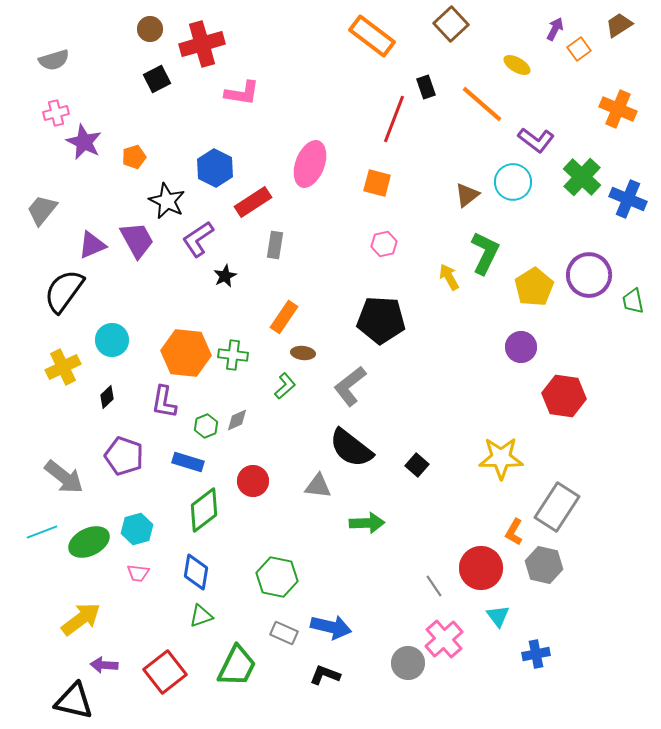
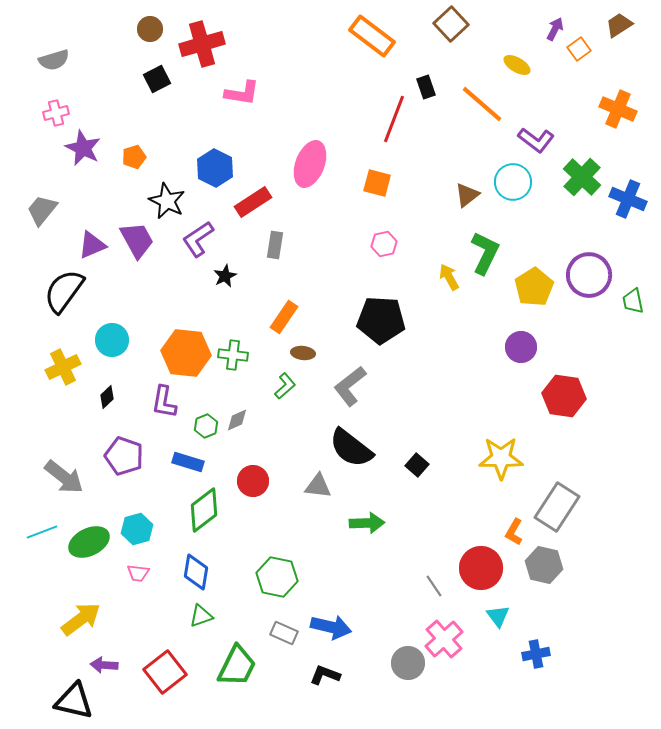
purple star at (84, 142): moved 1 px left, 6 px down
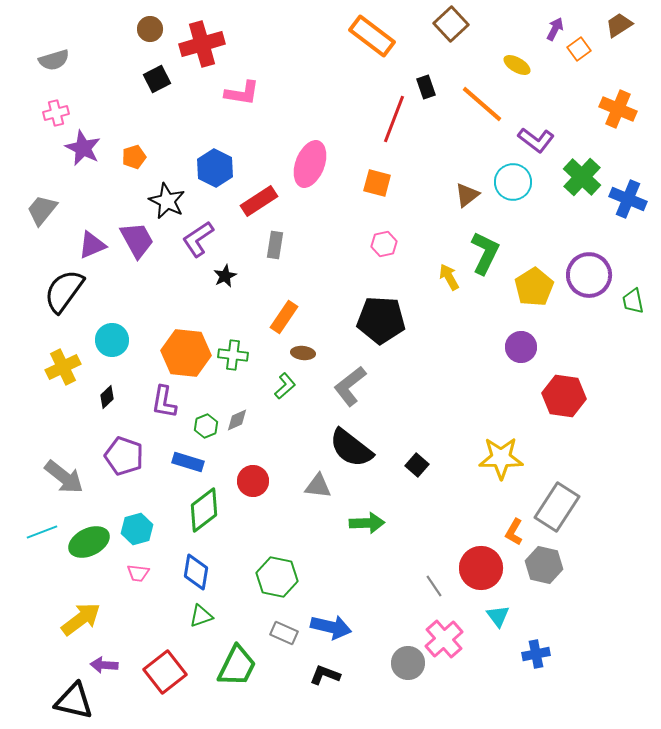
red rectangle at (253, 202): moved 6 px right, 1 px up
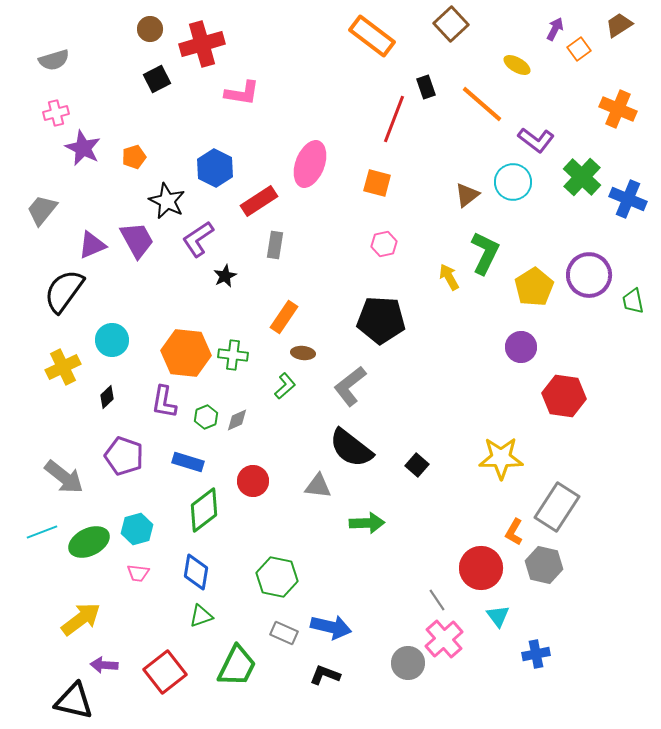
green hexagon at (206, 426): moved 9 px up
gray line at (434, 586): moved 3 px right, 14 px down
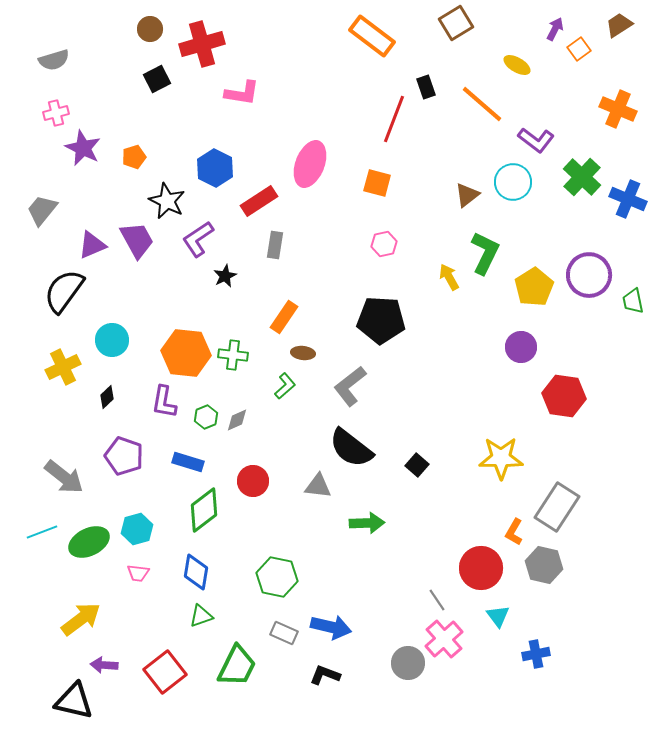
brown square at (451, 24): moved 5 px right, 1 px up; rotated 12 degrees clockwise
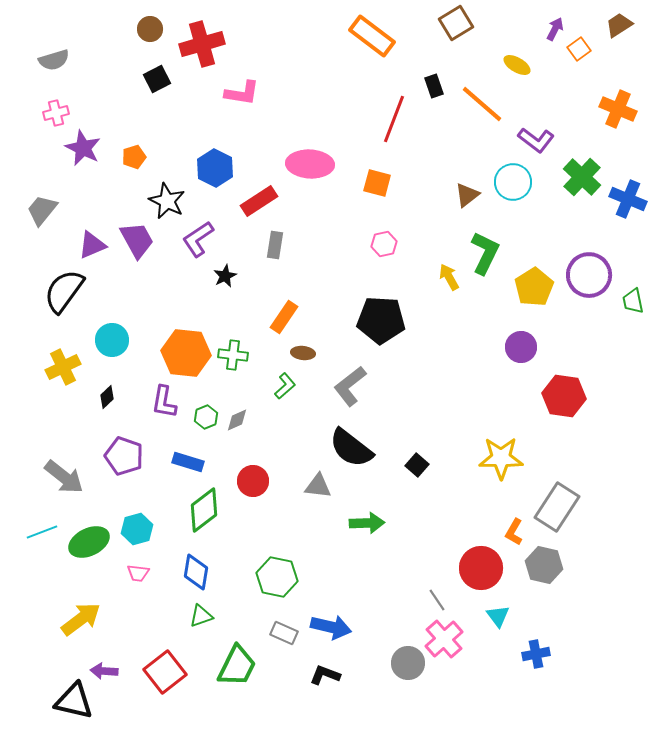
black rectangle at (426, 87): moved 8 px right, 1 px up
pink ellipse at (310, 164): rotated 72 degrees clockwise
purple arrow at (104, 665): moved 6 px down
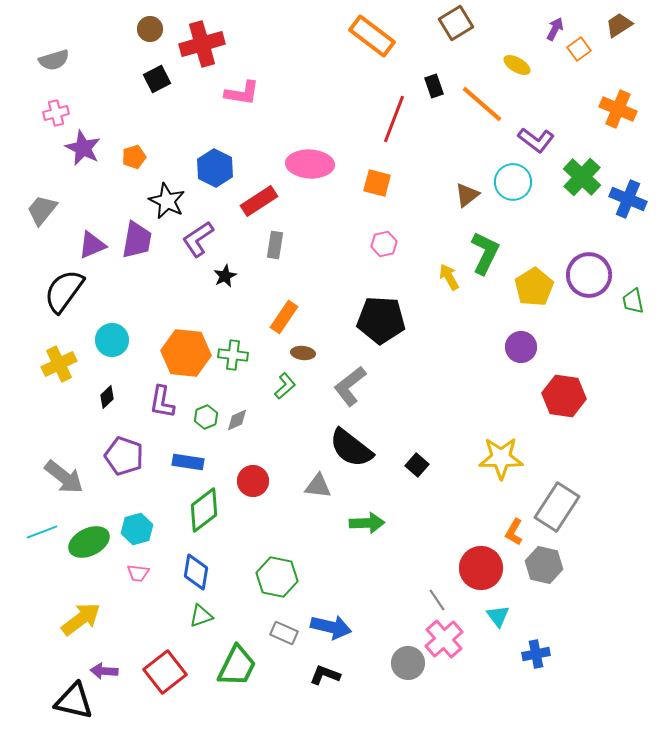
purple trapezoid at (137, 240): rotated 39 degrees clockwise
yellow cross at (63, 367): moved 4 px left, 3 px up
purple L-shape at (164, 402): moved 2 px left
blue rectangle at (188, 462): rotated 8 degrees counterclockwise
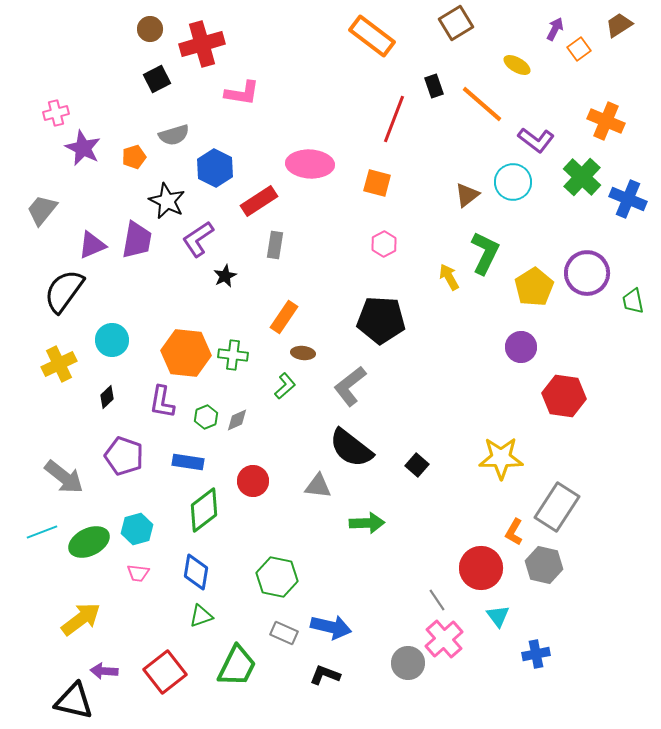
gray semicircle at (54, 60): moved 120 px right, 75 px down
orange cross at (618, 109): moved 12 px left, 12 px down
pink hexagon at (384, 244): rotated 15 degrees counterclockwise
purple circle at (589, 275): moved 2 px left, 2 px up
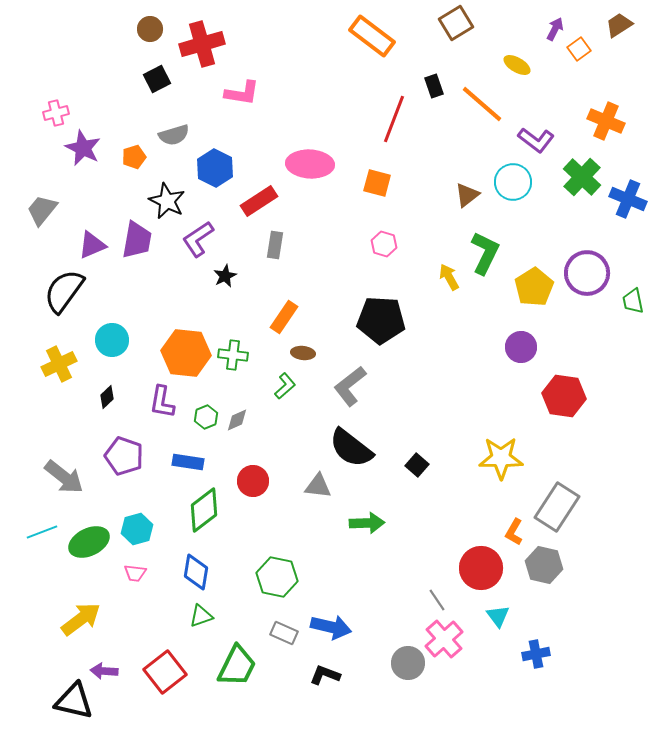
pink hexagon at (384, 244): rotated 15 degrees counterclockwise
pink trapezoid at (138, 573): moved 3 px left
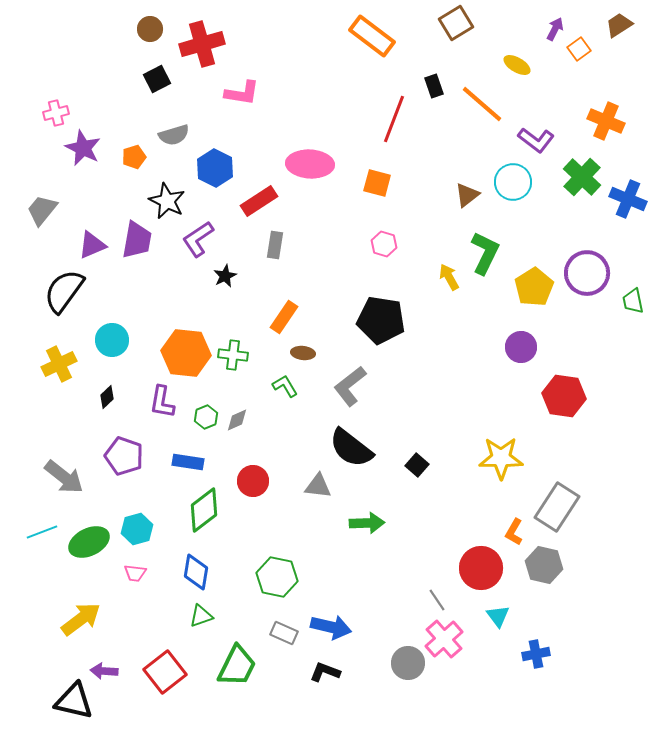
black pentagon at (381, 320): rotated 6 degrees clockwise
green L-shape at (285, 386): rotated 80 degrees counterclockwise
black L-shape at (325, 675): moved 3 px up
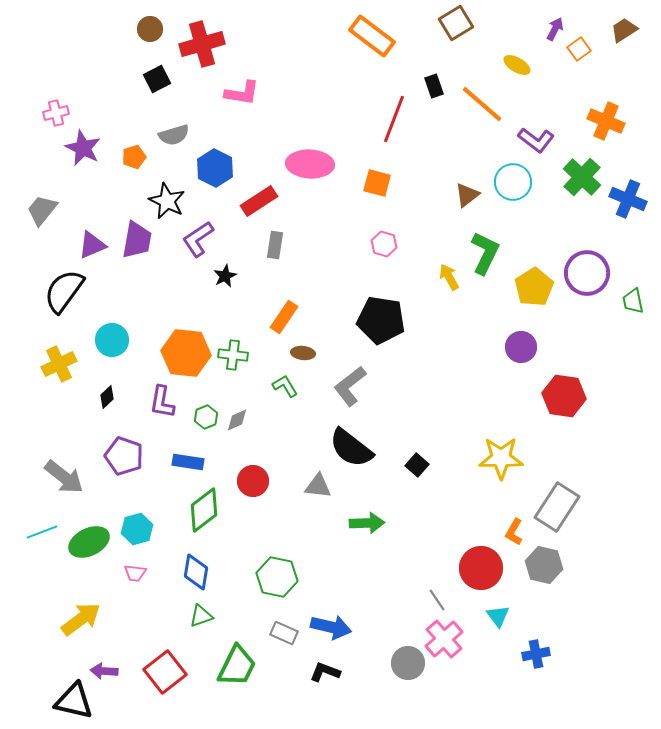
brown trapezoid at (619, 25): moved 5 px right, 5 px down
